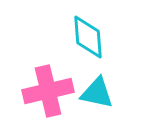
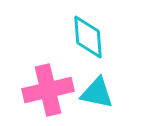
pink cross: moved 1 px up
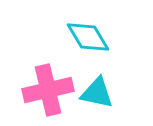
cyan diamond: rotated 27 degrees counterclockwise
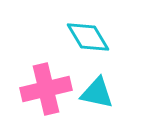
pink cross: moved 2 px left, 1 px up
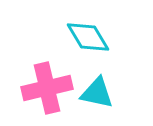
pink cross: moved 1 px right, 1 px up
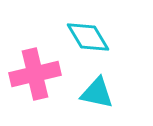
pink cross: moved 12 px left, 14 px up
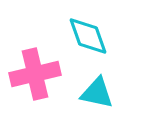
cyan diamond: moved 1 px up; rotated 12 degrees clockwise
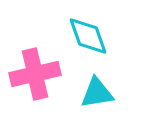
cyan triangle: rotated 21 degrees counterclockwise
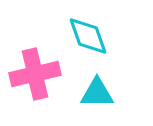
cyan triangle: rotated 9 degrees clockwise
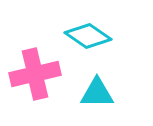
cyan diamond: rotated 36 degrees counterclockwise
